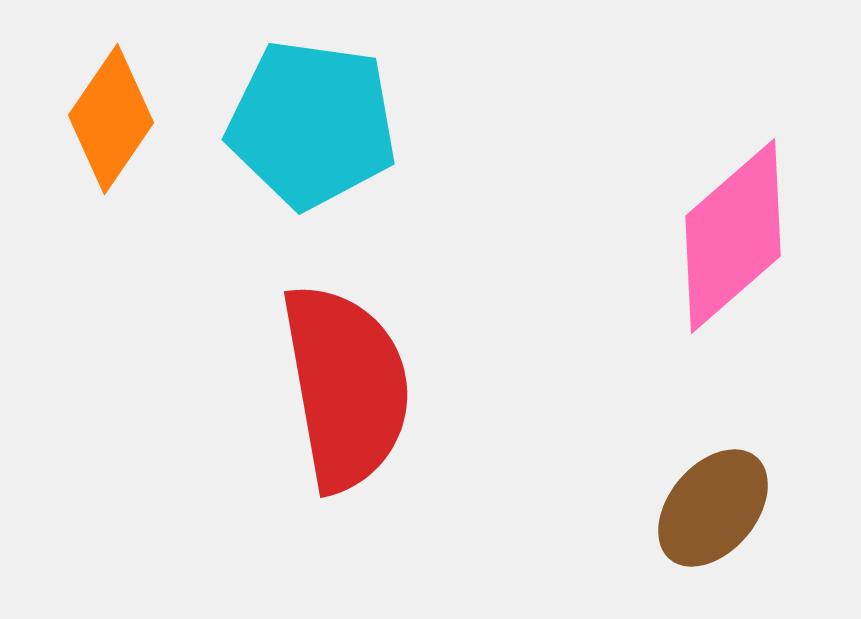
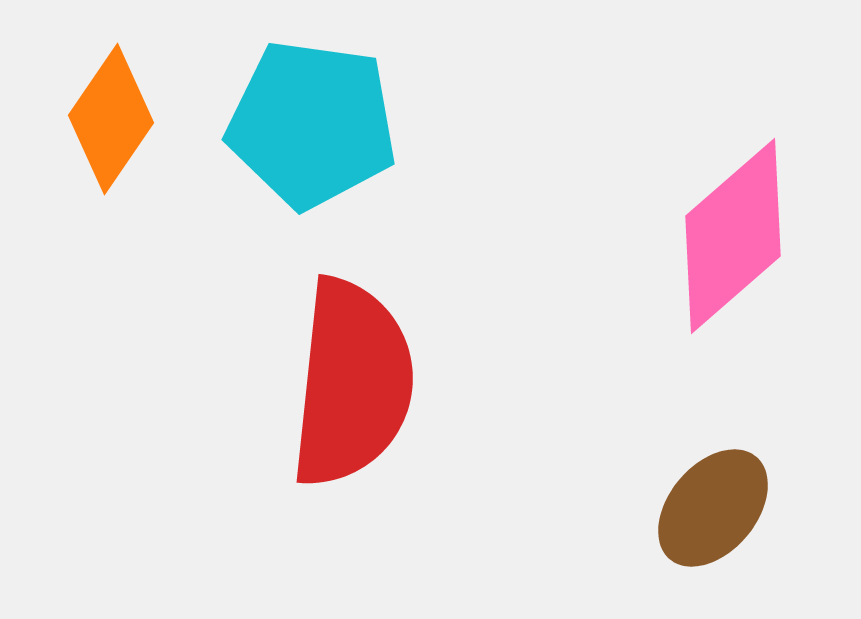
red semicircle: moved 6 px right, 4 px up; rotated 16 degrees clockwise
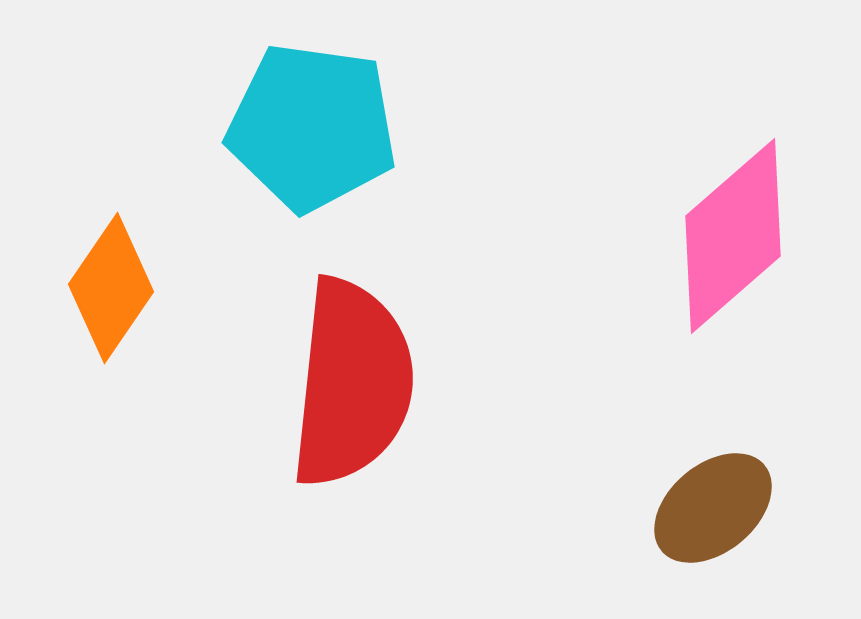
orange diamond: moved 169 px down
cyan pentagon: moved 3 px down
brown ellipse: rotated 10 degrees clockwise
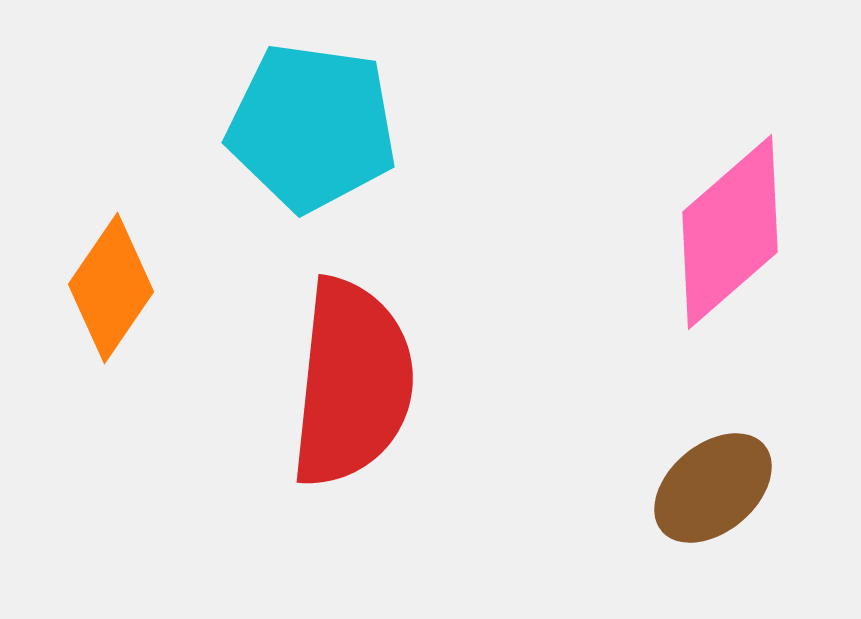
pink diamond: moved 3 px left, 4 px up
brown ellipse: moved 20 px up
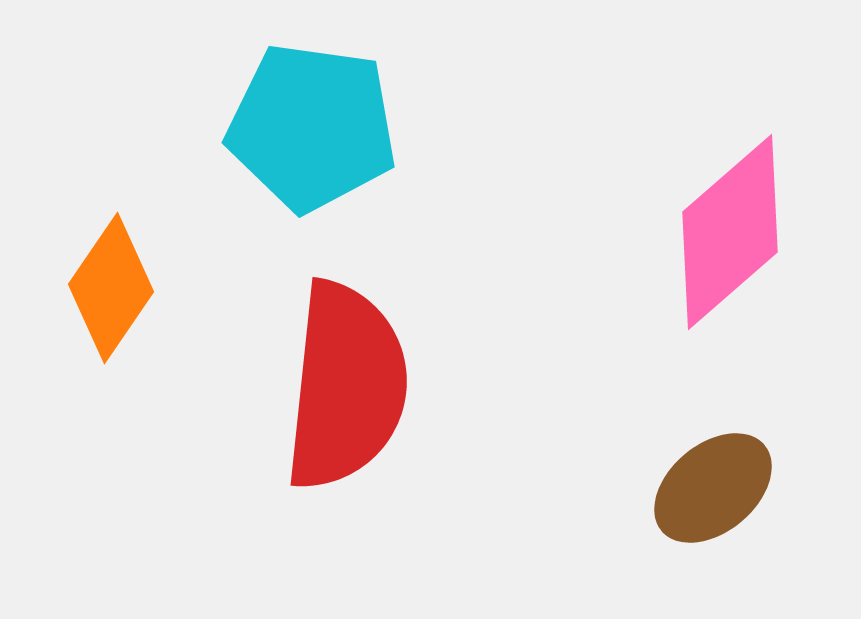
red semicircle: moved 6 px left, 3 px down
